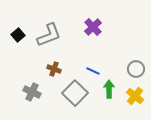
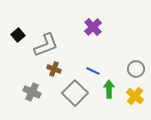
gray L-shape: moved 3 px left, 10 px down
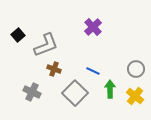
green arrow: moved 1 px right
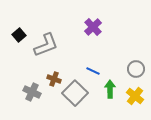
black square: moved 1 px right
brown cross: moved 10 px down
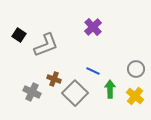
black square: rotated 16 degrees counterclockwise
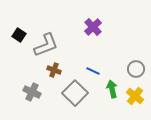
brown cross: moved 9 px up
green arrow: moved 2 px right; rotated 12 degrees counterclockwise
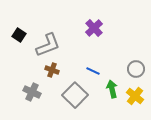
purple cross: moved 1 px right, 1 px down
gray L-shape: moved 2 px right
brown cross: moved 2 px left
gray square: moved 2 px down
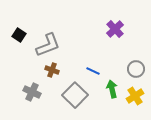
purple cross: moved 21 px right, 1 px down
yellow cross: rotated 18 degrees clockwise
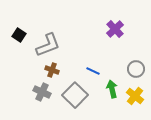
gray cross: moved 10 px right
yellow cross: rotated 18 degrees counterclockwise
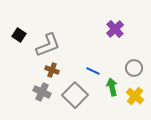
gray circle: moved 2 px left, 1 px up
green arrow: moved 2 px up
